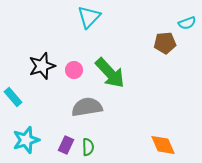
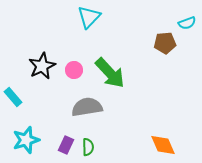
black star: rotated 8 degrees counterclockwise
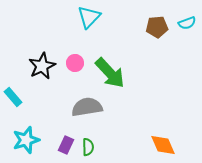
brown pentagon: moved 8 px left, 16 px up
pink circle: moved 1 px right, 7 px up
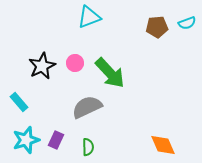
cyan triangle: rotated 25 degrees clockwise
cyan rectangle: moved 6 px right, 5 px down
gray semicircle: rotated 16 degrees counterclockwise
purple rectangle: moved 10 px left, 5 px up
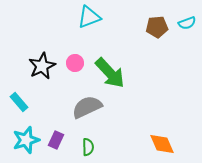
orange diamond: moved 1 px left, 1 px up
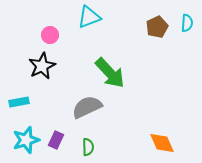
cyan semicircle: rotated 66 degrees counterclockwise
brown pentagon: rotated 20 degrees counterclockwise
pink circle: moved 25 px left, 28 px up
cyan rectangle: rotated 60 degrees counterclockwise
orange diamond: moved 1 px up
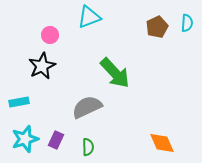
green arrow: moved 5 px right
cyan star: moved 1 px left, 1 px up
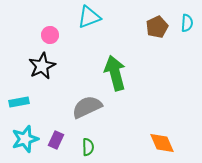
green arrow: rotated 152 degrees counterclockwise
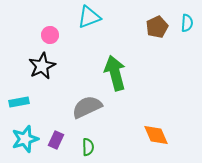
orange diamond: moved 6 px left, 8 px up
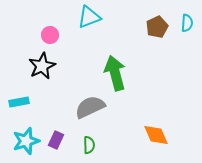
gray semicircle: moved 3 px right
cyan star: moved 1 px right, 2 px down
green semicircle: moved 1 px right, 2 px up
